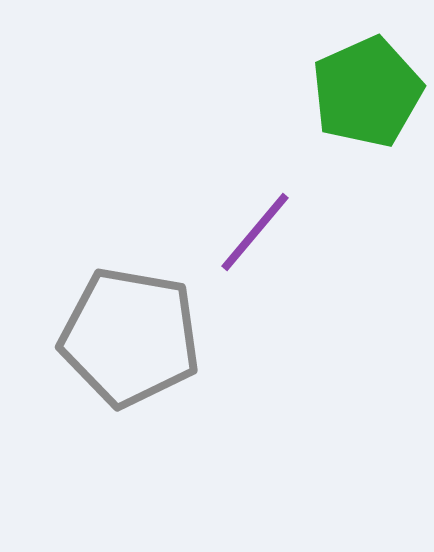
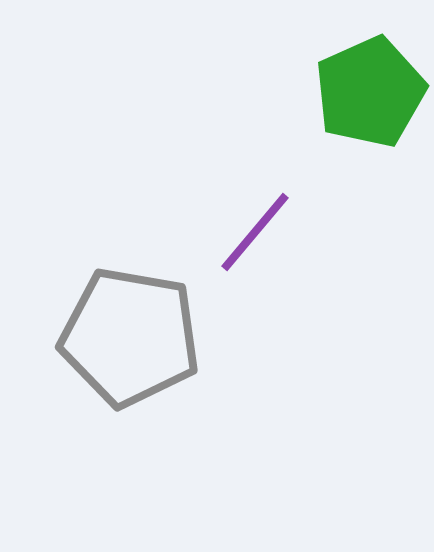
green pentagon: moved 3 px right
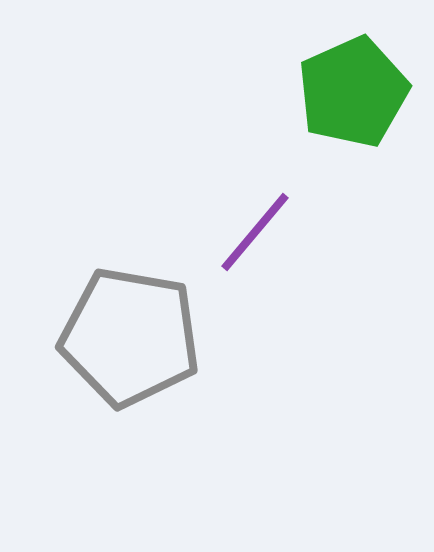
green pentagon: moved 17 px left
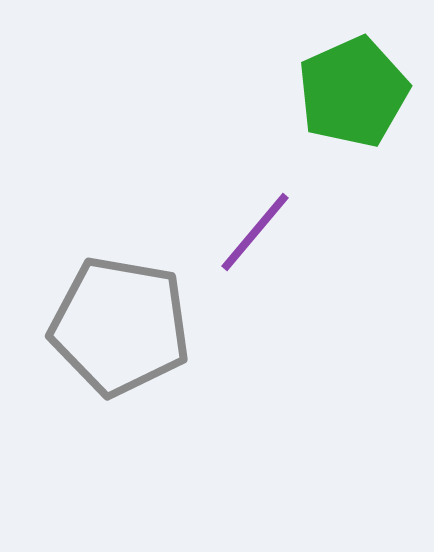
gray pentagon: moved 10 px left, 11 px up
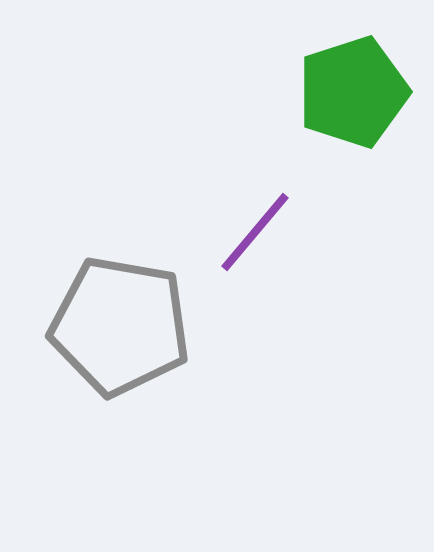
green pentagon: rotated 6 degrees clockwise
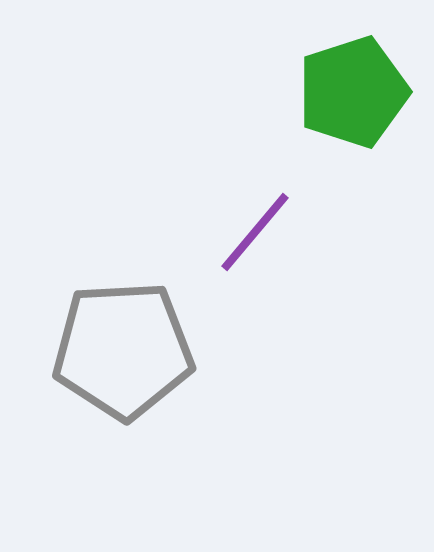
gray pentagon: moved 3 px right, 24 px down; rotated 13 degrees counterclockwise
